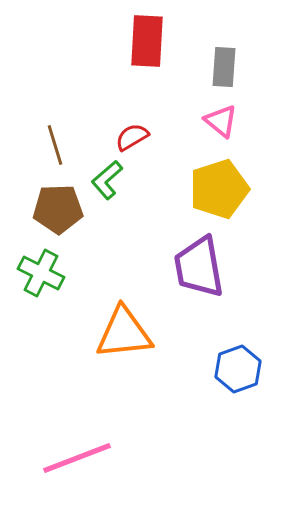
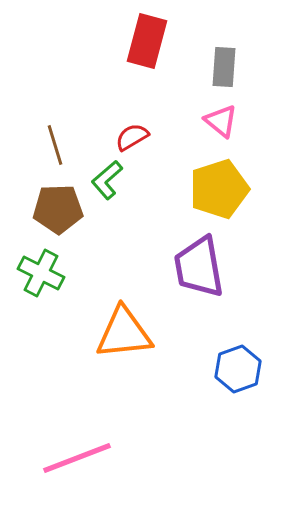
red rectangle: rotated 12 degrees clockwise
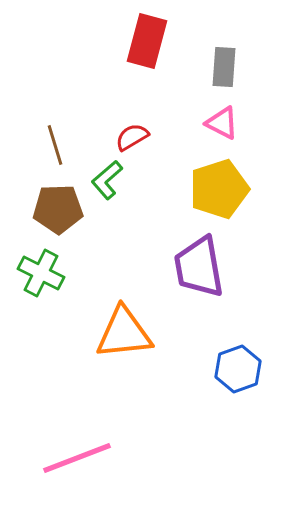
pink triangle: moved 1 px right, 2 px down; rotated 12 degrees counterclockwise
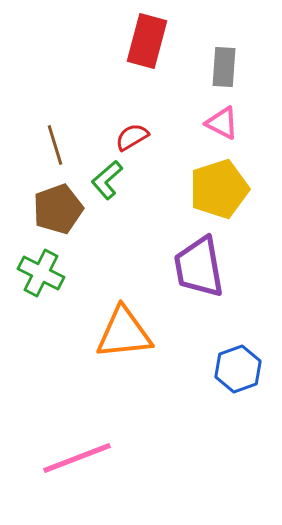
brown pentagon: rotated 18 degrees counterclockwise
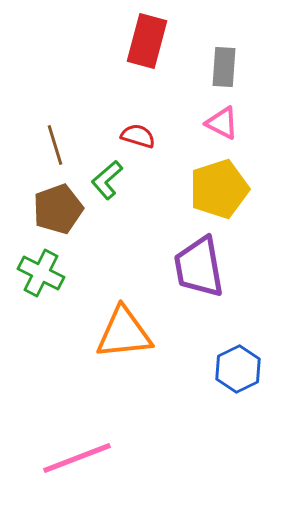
red semicircle: moved 6 px right, 1 px up; rotated 48 degrees clockwise
blue hexagon: rotated 6 degrees counterclockwise
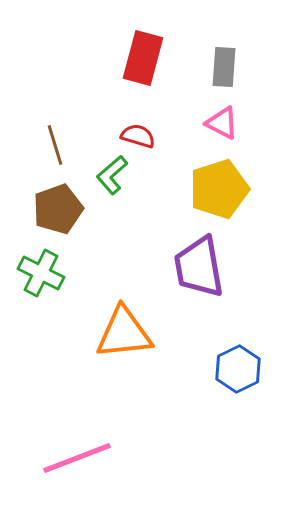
red rectangle: moved 4 px left, 17 px down
green L-shape: moved 5 px right, 5 px up
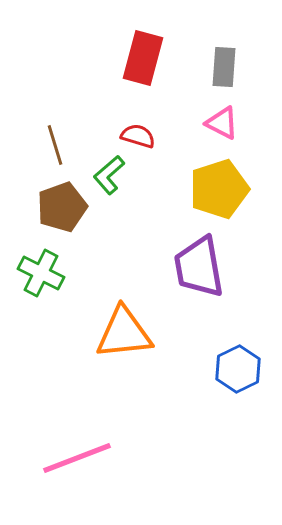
green L-shape: moved 3 px left
brown pentagon: moved 4 px right, 2 px up
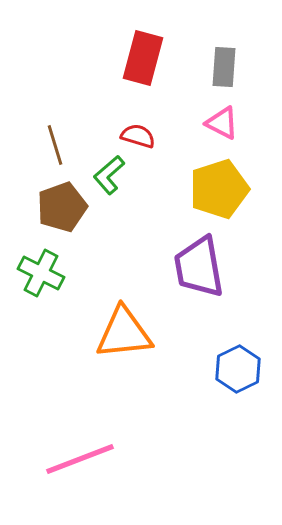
pink line: moved 3 px right, 1 px down
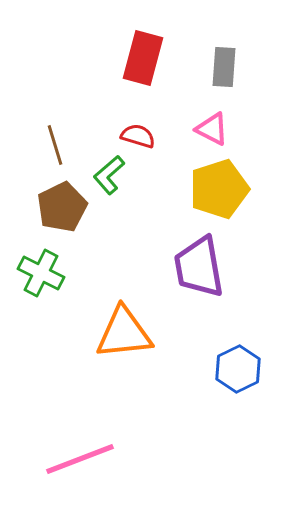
pink triangle: moved 10 px left, 6 px down
brown pentagon: rotated 6 degrees counterclockwise
